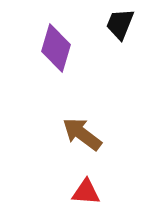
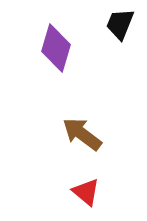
red triangle: rotated 36 degrees clockwise
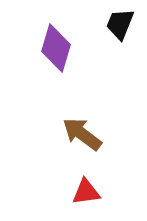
red triangle: rotated 48 degrees counterclockwise
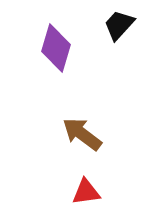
black trapezoid: moved 1 px left, 1 px down; rotated 20 degrees clockwise
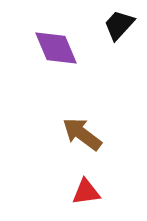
purple diamond: rotated 39 degrees counterclockwise
